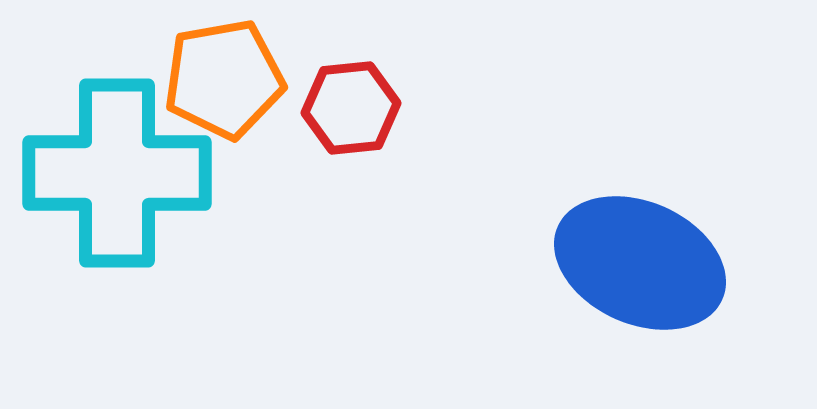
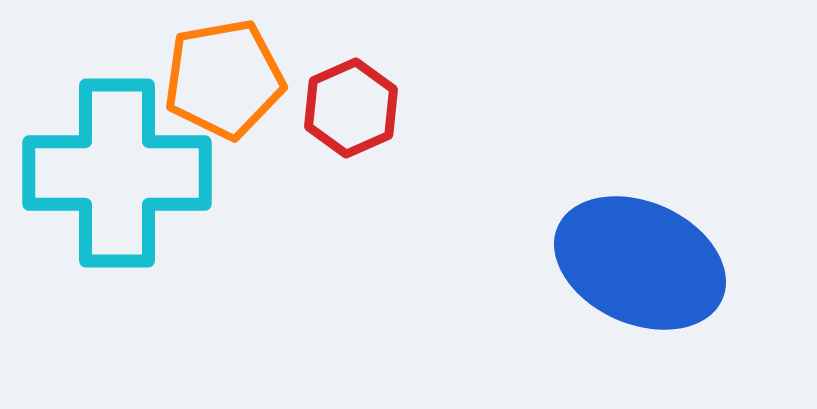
red hexagon: rotated 18 degrees counterclockwise
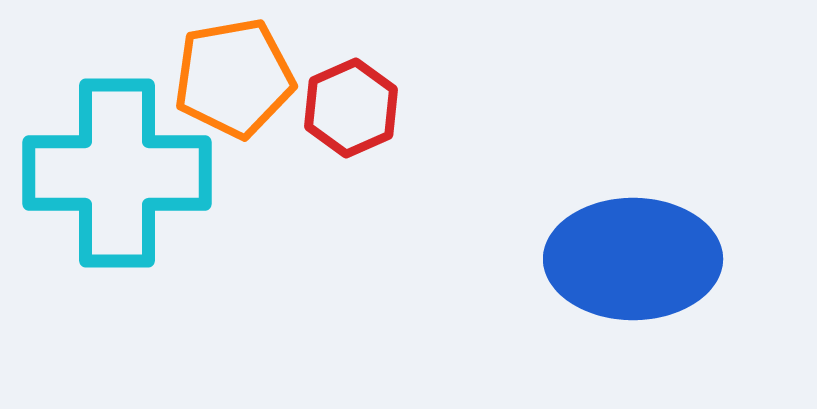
orange pentagon: moved 10 px right, 1 px up
blue ellipse: moved 7 px left, 4 px up; rotated 24 degrees counterclockwise
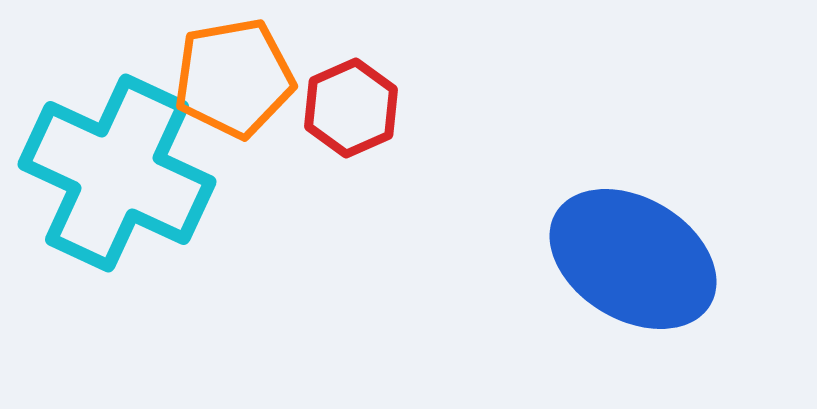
cyan cross: rotated 25 degrees clockwise
blue ellipse: rotated 31 degrees clockwise
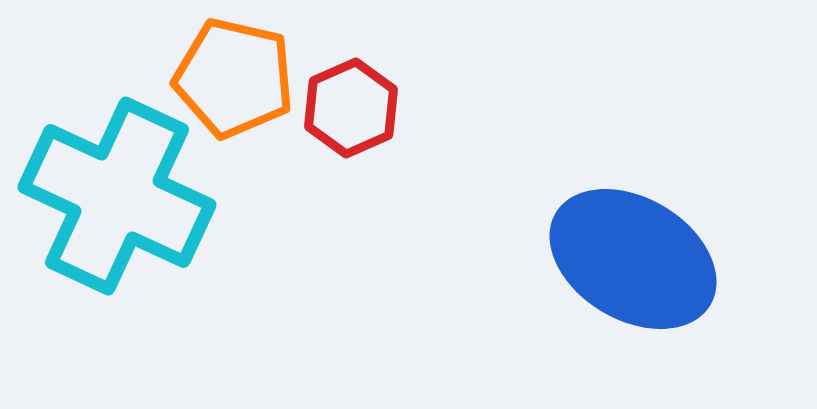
orange pentagon: rotated 23 degrees clockwise
cyan cross: moved 23 px down
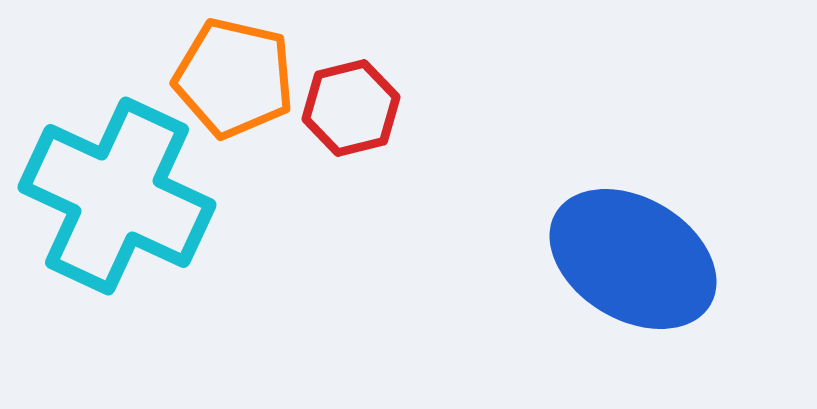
red hexagon: rotated 10 degrees clockwise
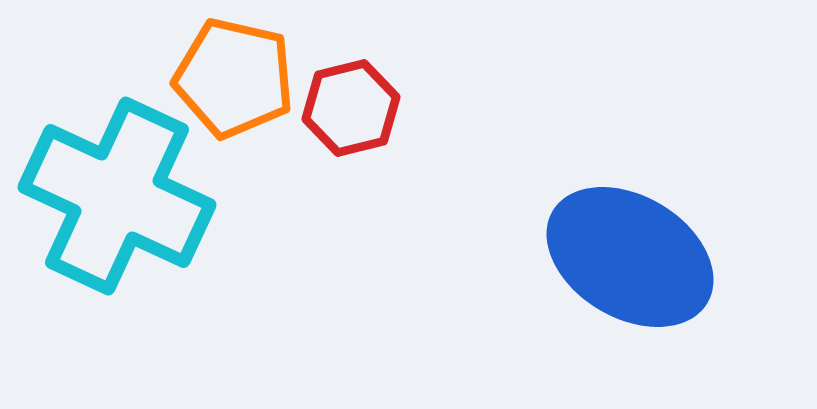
blue ellipse: moved 3 px left, 2 px up
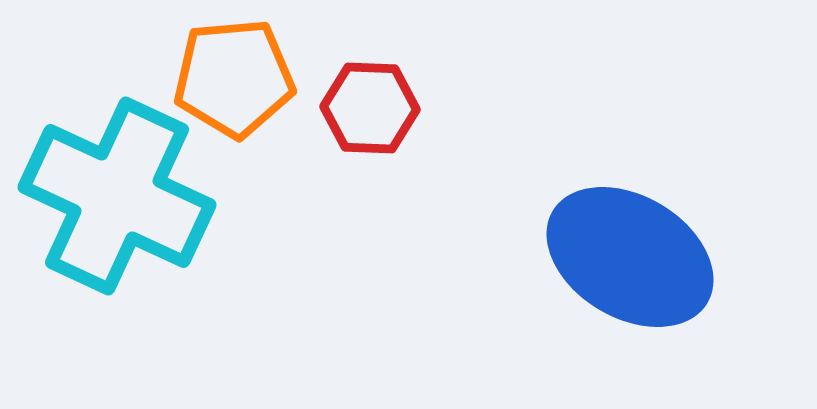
orange pentagon: rotated 18 degrees counterclockwise
red hexagon: moved 19 px right; rotated 16 degrees clockwise
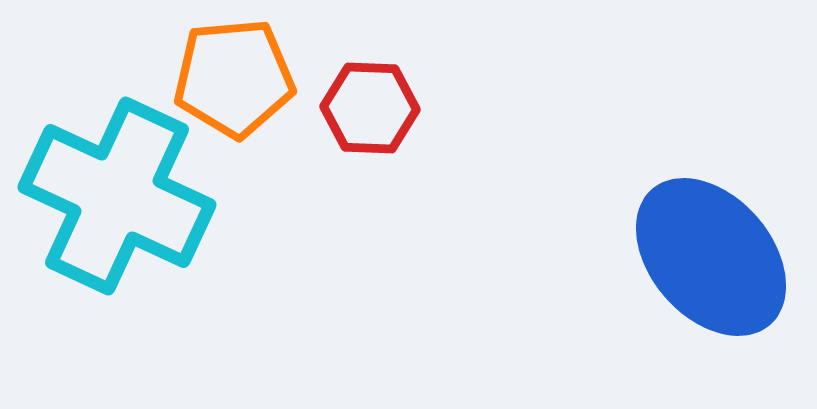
blue ellipse: moved 81 px right; rotated 18 degrees clockwise
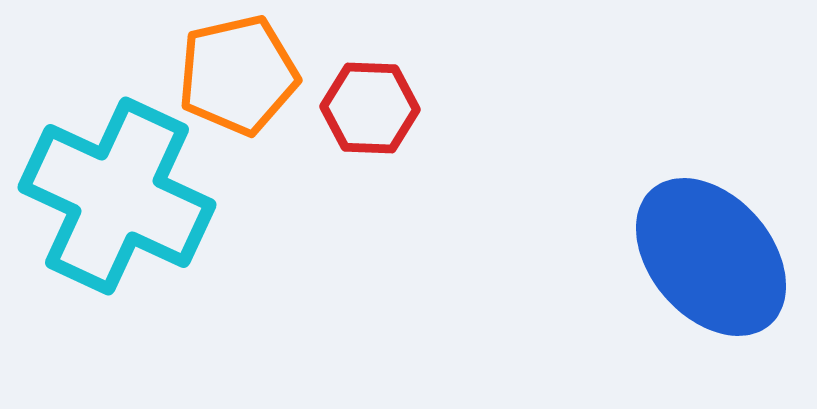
orange pentagon: moved 4 px right, 3 px up; rotated 8 degrees counterclockwise
